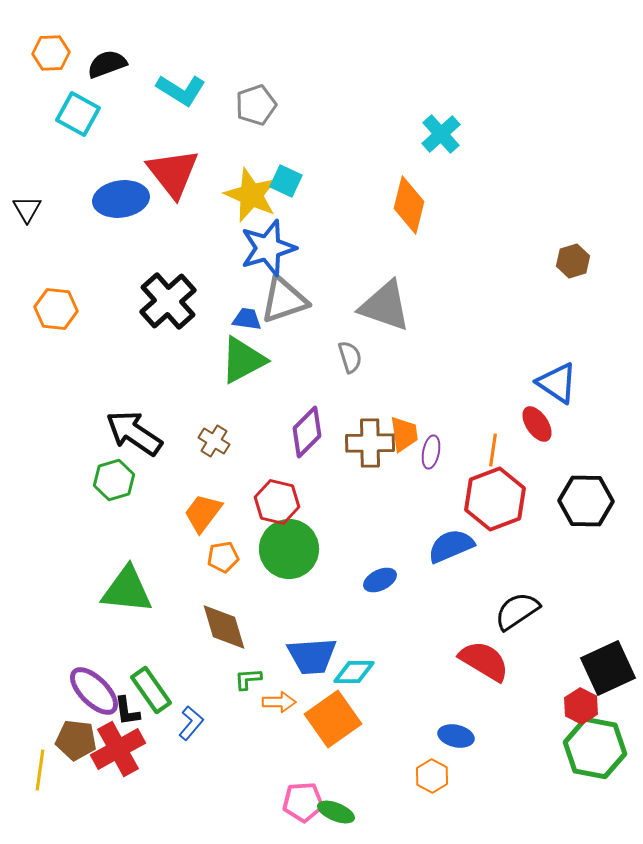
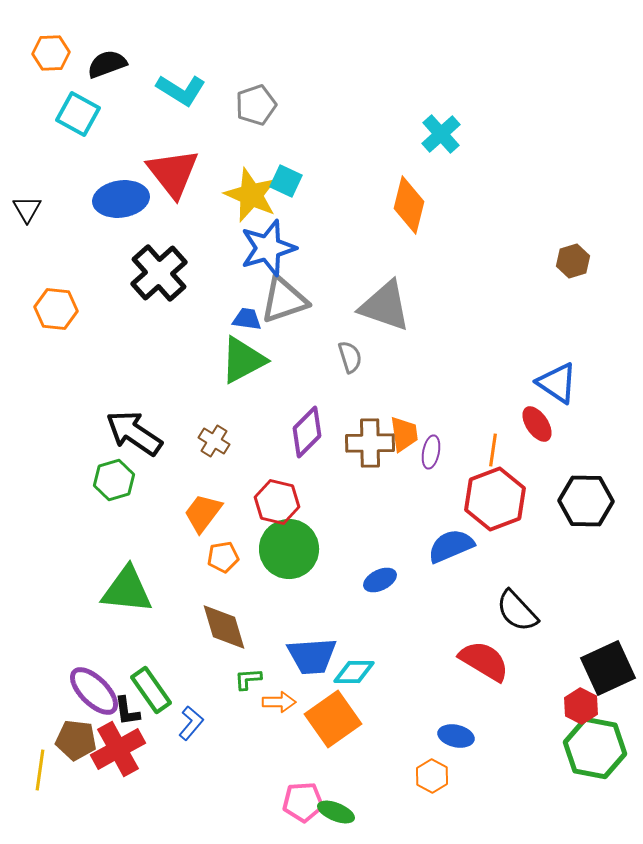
black cross at (168, 301): moved 9 px left, 28 px up
black semicircle at (517, 611): rotated 99 degrees counterclockwise
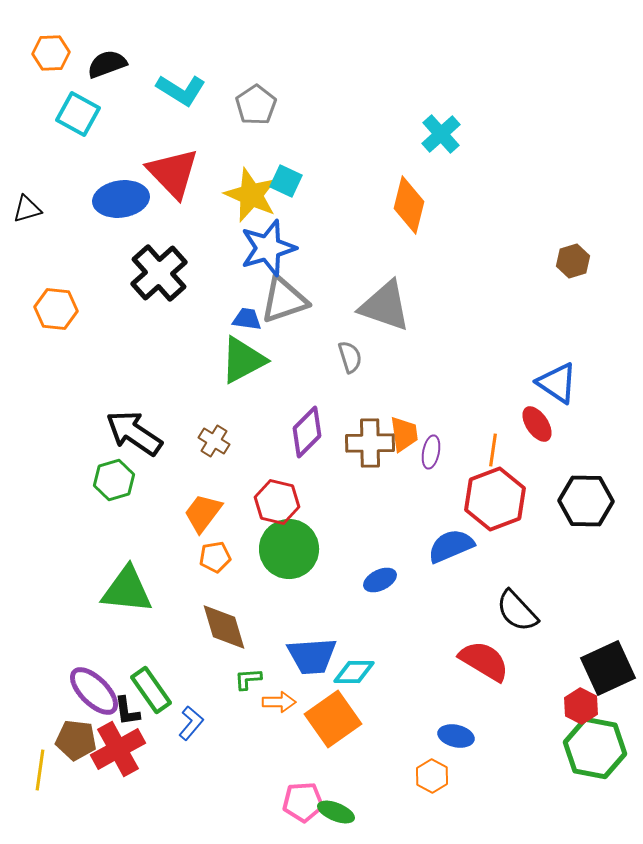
gray pentagon at (256, 105): rotated 15 degrees counterclockwise
red triangle at (173, 173): rotated 6 degrees counterclockwise
black triangle at (27, 209): rotated 44 degrees clockwise
orange pentagon at (223, 557): moved 8 px left
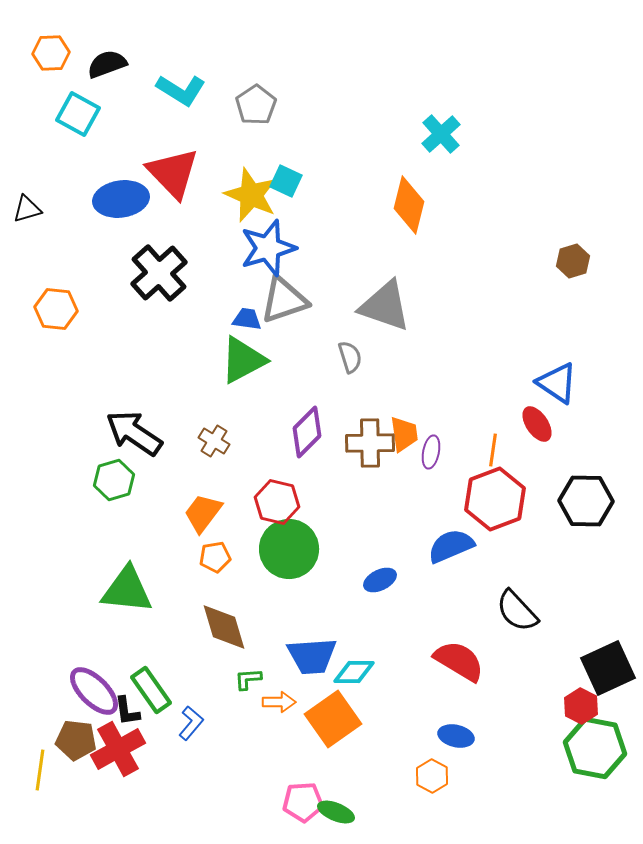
red semicircle at (484, 661): moved 25 px left
